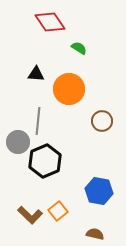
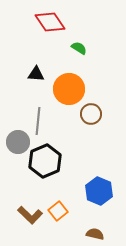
brown circle: moved 11 px left, 7 px up
blue hexagon: rotated 12 degrees clockwise
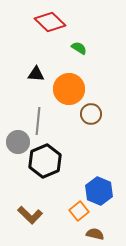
red diamond: rotated 12 degrees counterclockwise
orange square: moved 21 px right
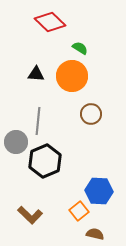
green semicircle: moved 1 px right
orange circle: moved 3 px right, 13 px up
gray circle: moved 2 px left
blue hexagon: rotated 20 degrees counterclockwise
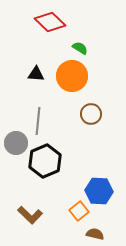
gray circle: moved 1 px down
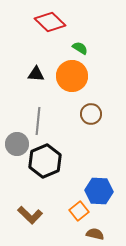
gray circle: moved 1 px right, 1 px down
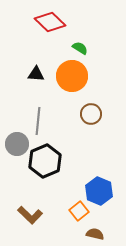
blue hexagon: rotated 20 degrees clockwise
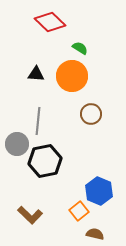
black hexagon: rotated 12 degrees clockwise
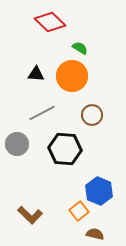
brown circle: moved 1 px right, 1 px down
gray line: moved 4 px right, 8 px up; rotated 56 degrees clockwise
black hexagon: moved 20 px right, 12 px up; rotated 16 degrees clockwise
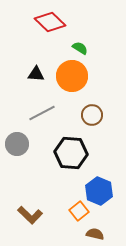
black hexagon: moved 6 px right, 4 px down
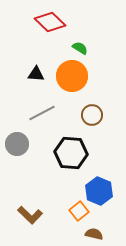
brown semicircle: moved 1 px left
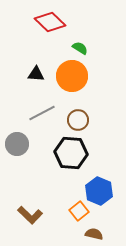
brown circle: moved 14 px left, 5 px down
